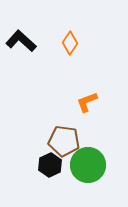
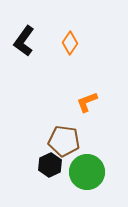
black L-shape: moved 3 px right; rotated 96 degrees counterclockwise
green circle: moved 1 px left, 7 px down
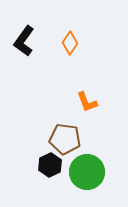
orange L-shape: rotated 90 degrees counterclockwise
brown pentagon: moved 1 px right, 2 px up
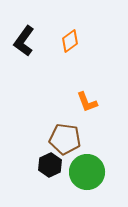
orange diamond: moved 2 px up; rotated 20 degrees clockwise
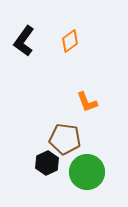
black hexagon: moved 3 px left, 2 px up
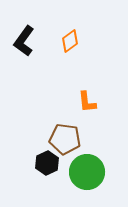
orange L-shape: rotated 15 degrees clockwise
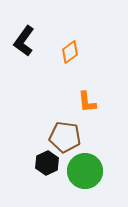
orange diamond: moved 11 px down
brown pentagon: moved 2 px up
green circle: moved 2 px left, 1 px up
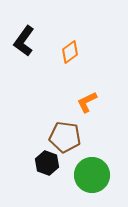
orange L-shape: rotated 70 degrees clockwise
black hexagon: rotated 15 degrees counterclockwise
green circle: moved 7 px right, 4 px down
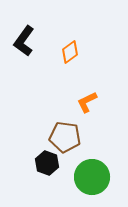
green circle: moved 2 px down
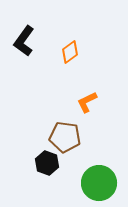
green circle: moved 7 px right, 6 px down
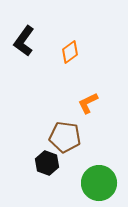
orange L-shape: moved 1 px right, 1 px down
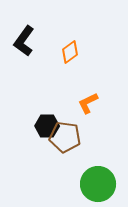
black hexagon: moved 37 px up; rotated 20 degrees counterclockwise
green circle: moved 1 px left, 1 px down
